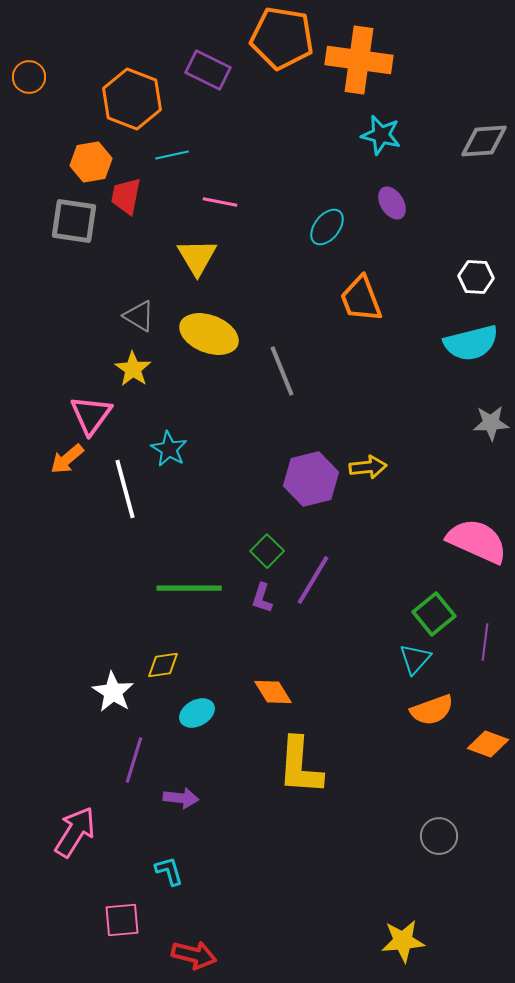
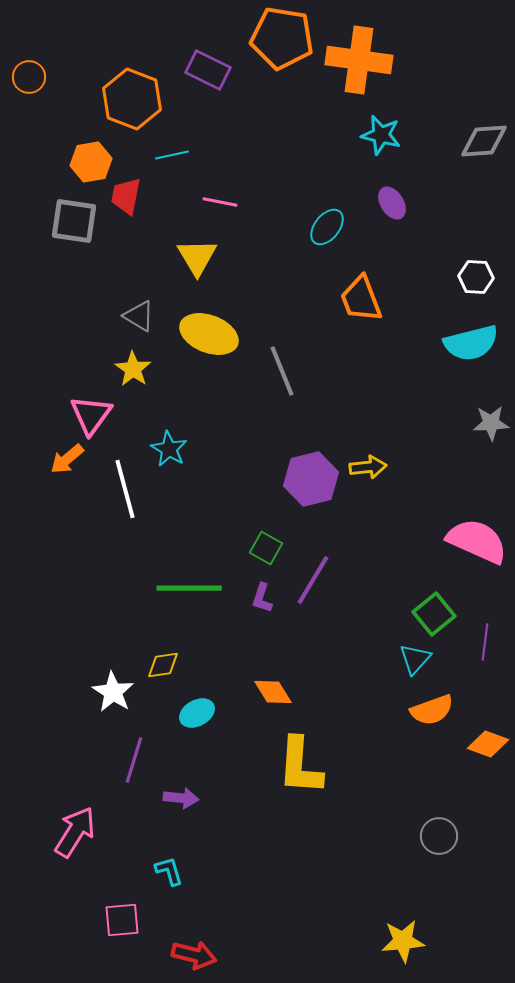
green square at (267, 551): moved 1 px left, 3 px up; rotated 16 degrees counterclockwise
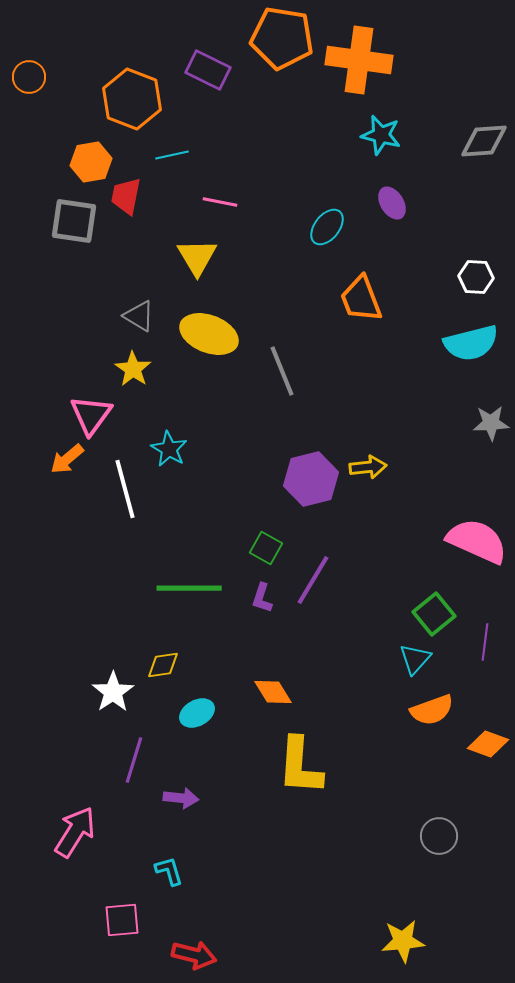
white star at (113, 692): rotated 6 degrees clockwise
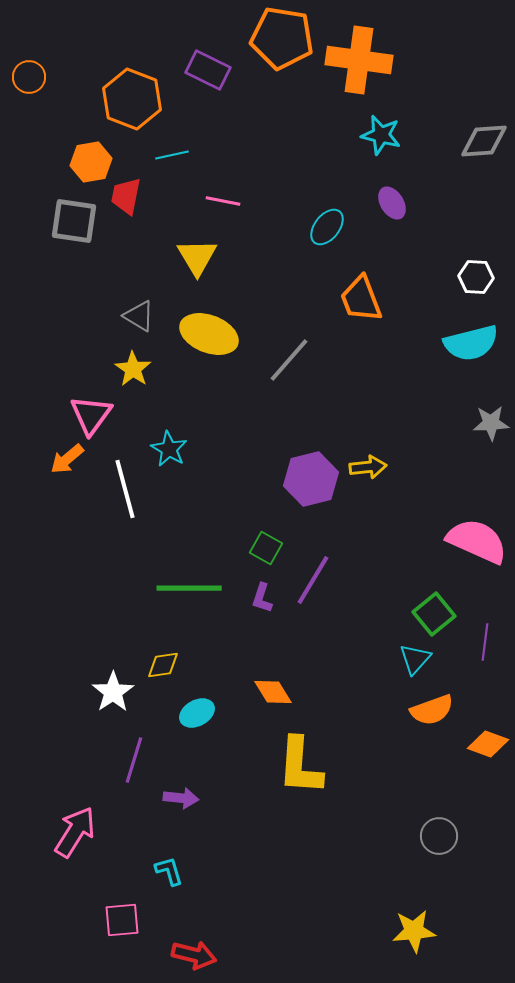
pink line at (220, 202): moved 3 px right, 1 px up
gray line at (282, 371): moved 7 px right, 11 px up; rotated 63 degrees clockwise
yellow star at (403, 941): moved 11 px right, 10 px up
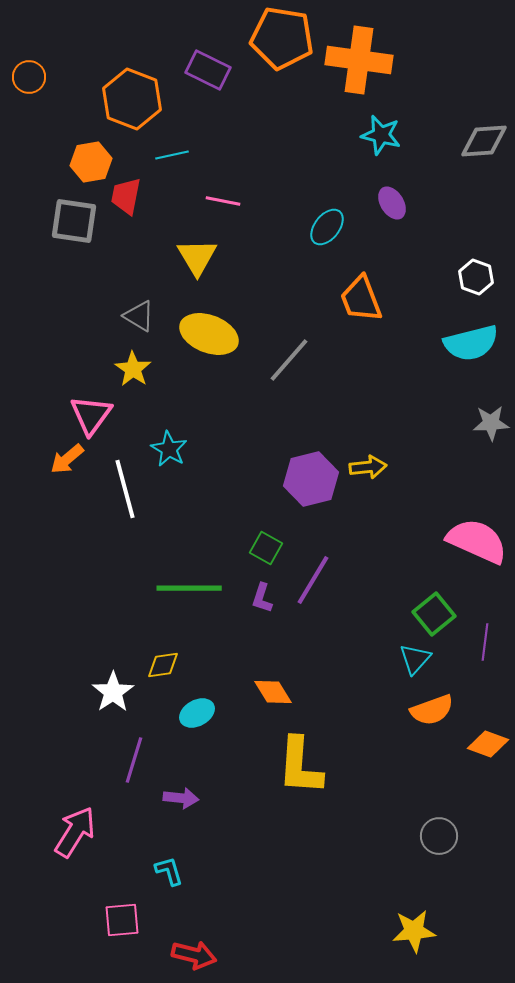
white hexagon at (476, 277): rotated 16 degrees clockwise
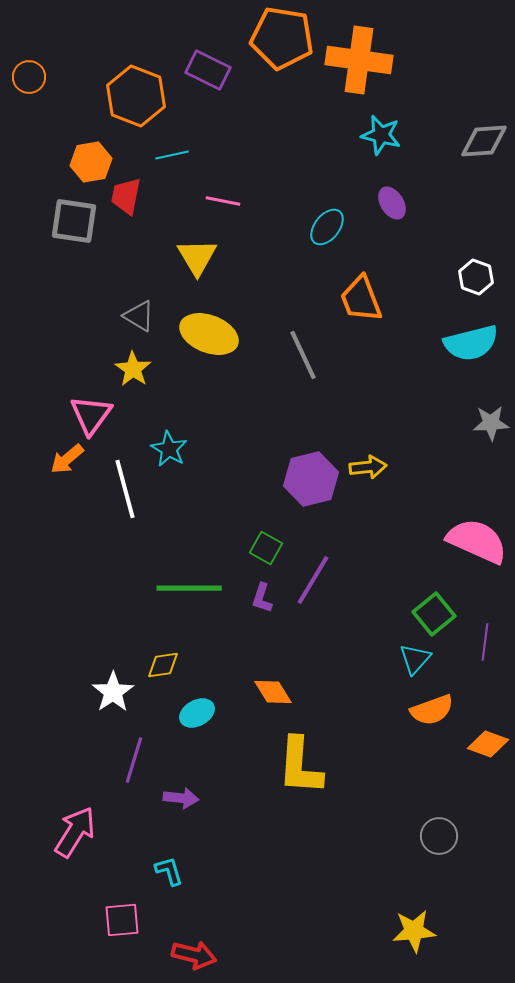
orange hexagon at (132, 99): moved 4 px right, 3 px up
gray line at (289, 360): moved 14 px right, 5 px up; rotated 66 degrees counterclockwise
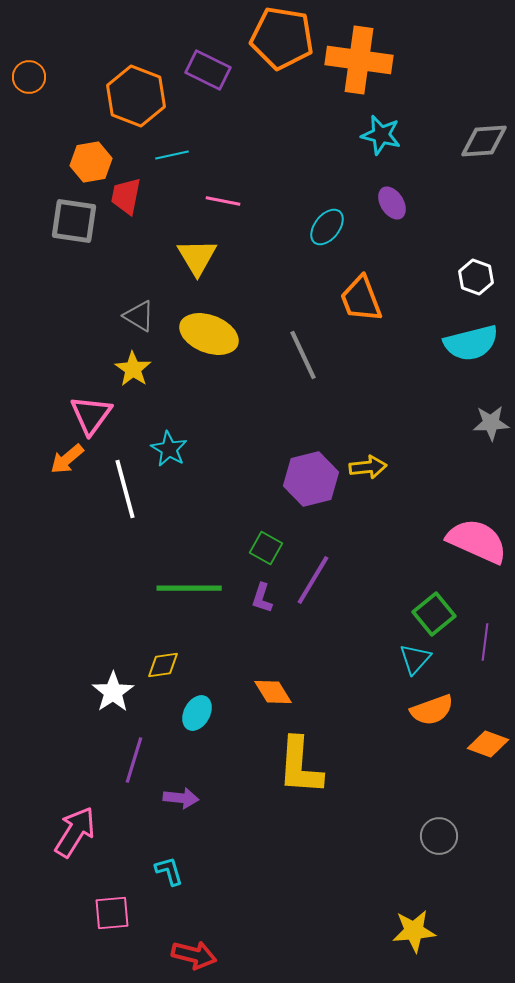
cyan ellipse at (197, 713): rotated 32 degrees counterclockwise
pink square at (122, 920): moved 10 px left, 7 px up
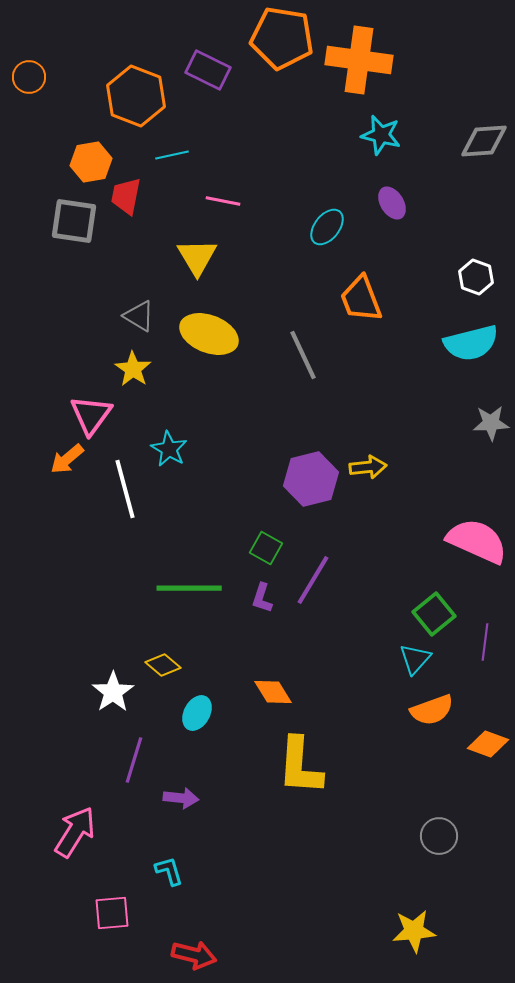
yellow diamond at (163, 665): rotated 48 degrees clockwise
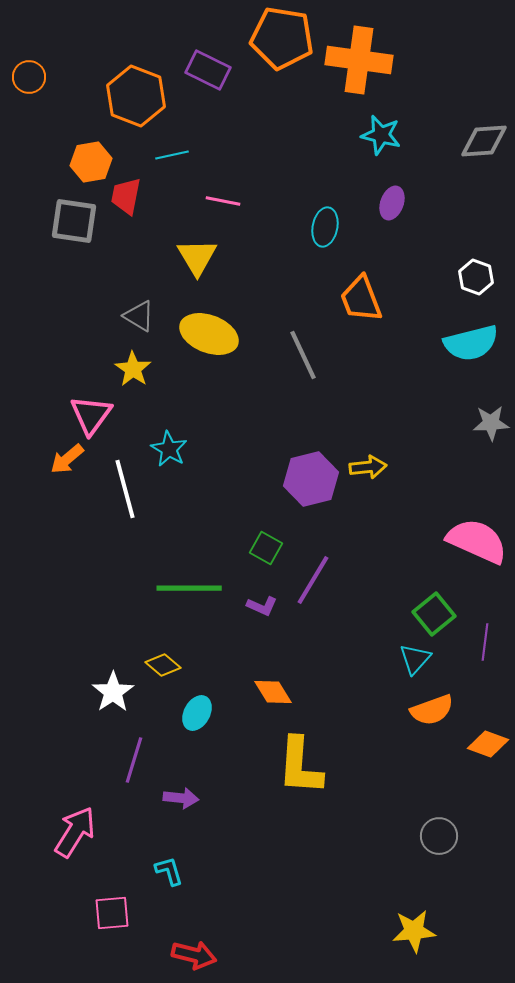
purple ellipse at (392, 203): rotated 52 degrees clockwise
cyan ellipse at (327, 227): moved 2 px left; rotated 27 degrees counterclockwise
purple L-shape at (262, 598): moved 8 px down; rotated 84 degrees counterclockwise
